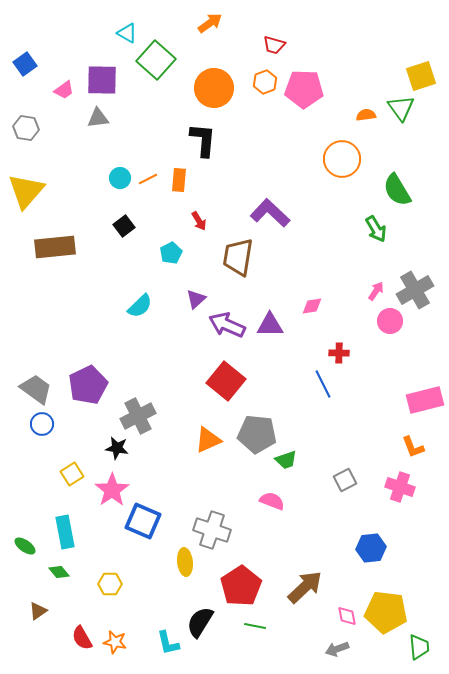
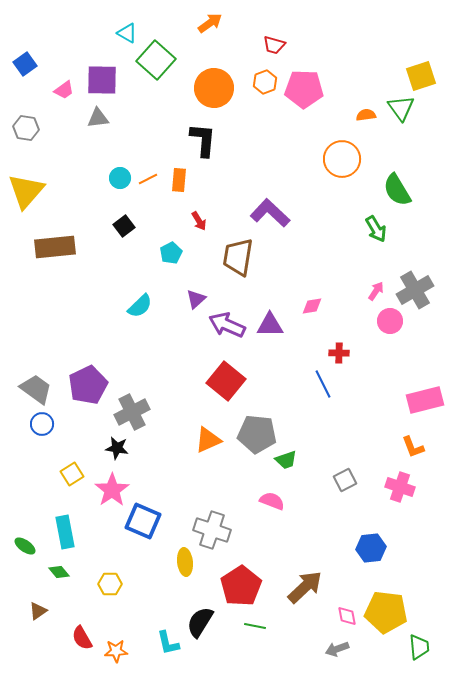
gray cross at (138, 416): moved 6 px left, 4 px up
orange star at (115, 642): moved 1 px right, 9 px down; rotated 15 degrees counterclockwise
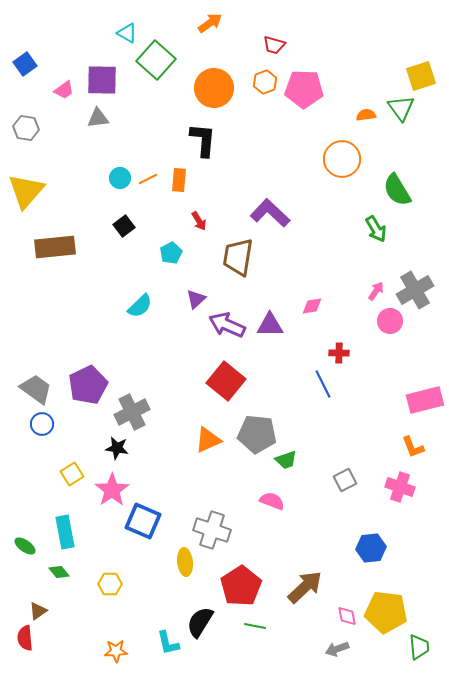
red semicircle at (82, 638): moved 57 px left; rotated 25 degrees clockwise
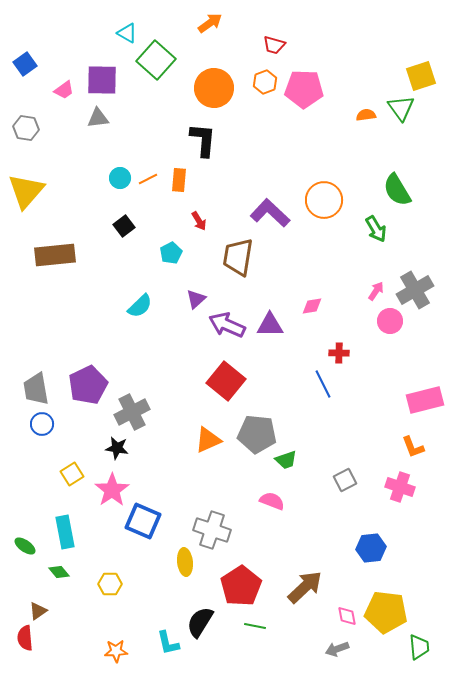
orange circle at (342, 159): moved 18 px left, 41 px down
brown rectangle at (55, 247): moved 8 px down
gray trapezoid at (36, 389): rotated 136 degrees counterclockwise
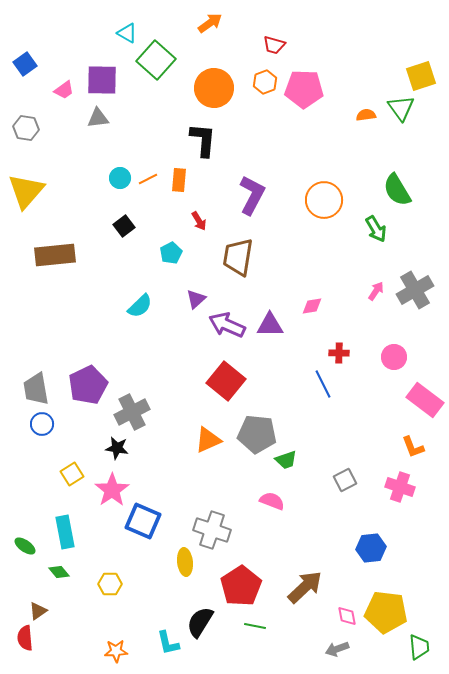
purple L-shape at (270, 213): moved 18 px left, 18 px up; rotated 75 degrees clockwise
pink circle at (390, 321): moved 4 px right, 36 px down
pink rectangle at (425, 400): rotated 51 degrees clockwise
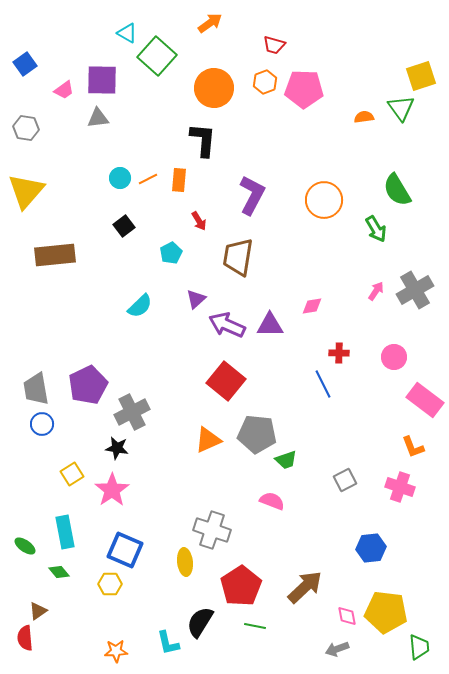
green square at (156, 60): moved 1 px right, 4 px up
orange semicircle at (366, 115): moved 2 px left, 2 px down
blue square at (143, 521): moved 18 px left, 29 px down
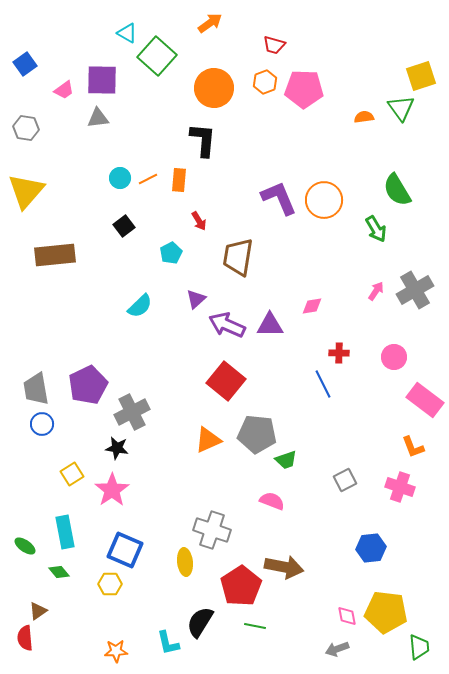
purple L-shape at (252, 195): moved 27 px right, 3 px down; rotated 51 degrees counterclockwise
brown arrow at (305, 587): moved 21 px left, 20 px up; rotated 54 degrees clockwise
